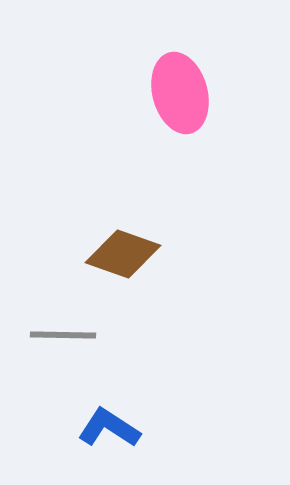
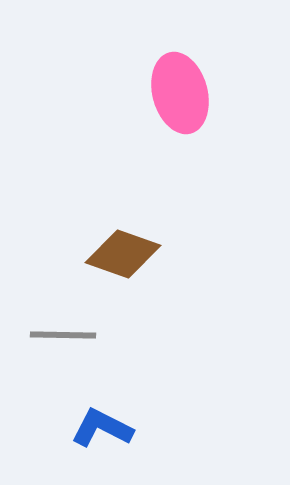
blue L-shape: moved 7 px left; rotated 6 degrees counterclockwise
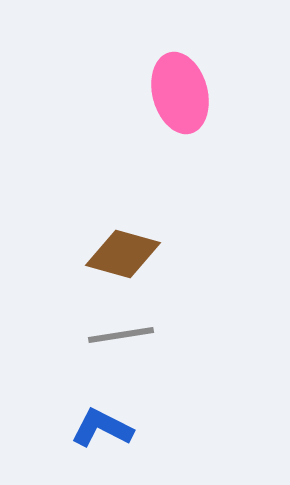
brown diamond: rotated 4 degrees counterclockwise
gray line: moved 58 px right; rotated 10 degrees counterclockwise
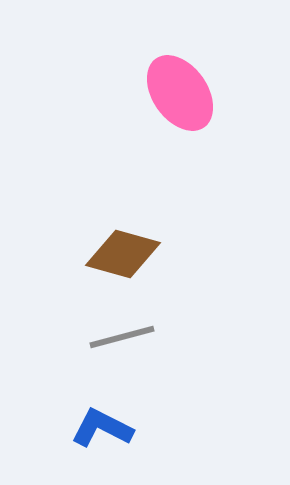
pink ellipse: rotated 20 degrees counterclockwise
gray line: moved 1 px right, 2 px down; rotated 6 degrees counterclockwise
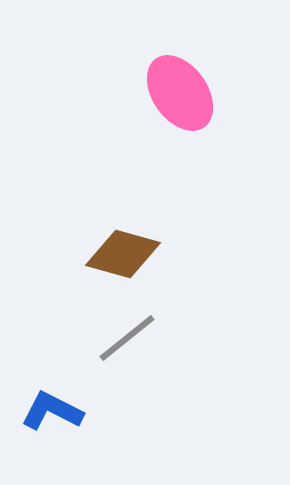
gray line: moved 5 px right, 1 px down; rotated 24 degrees counterclockwise
blue L-shape: moved 50 px left, 17 px up
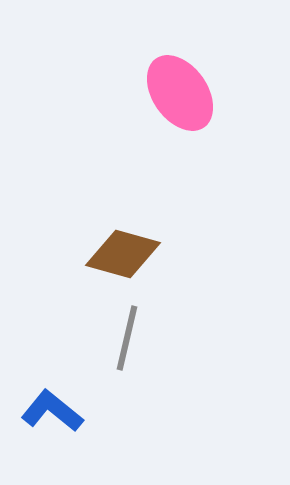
gray line: rotated 38 degrees counterclockwise
blue L-shape: rotated 12 degrees clockwise
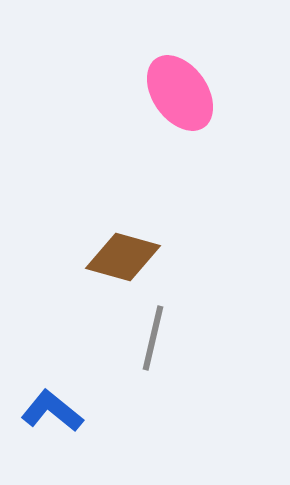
brown diamond: moved 3 px down
gray line: moved 26 px right
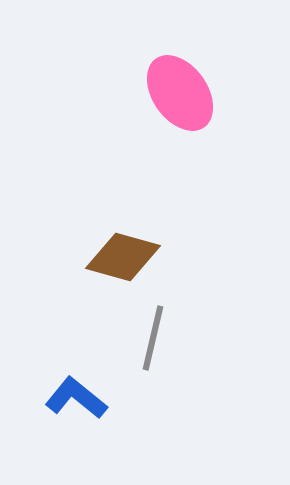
blue L-shape: moved 24 px right, 13 px up
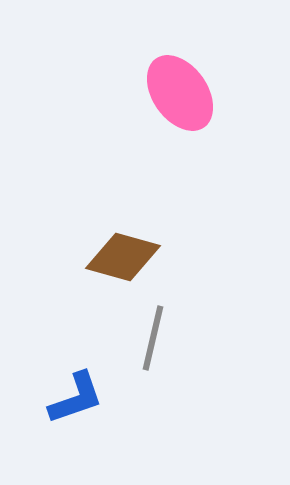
blue L-shape: rotated 122 degrees clockwise
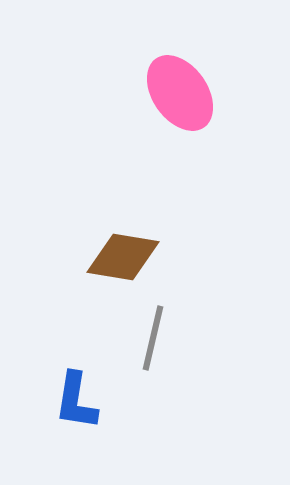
brown diamond: rotated 6 degrees counterclockwise
blue L-shape: moved 3 px down; rotated 118 degrees clockwise
